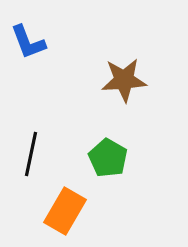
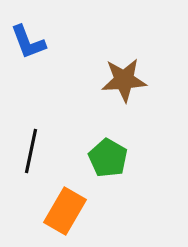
black line: moved 3 px up
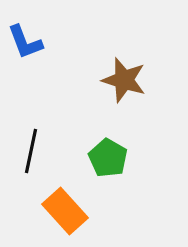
blue L-shape: moved 3 px left
brown star: rotated 21 degrees clockwise
orange rectangle: rotated 72 degrees counterclockwise
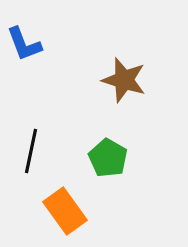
blue L-shape: moved 1 px left, 2 px down
orange rectangle: rotated 6 degrees clockwise
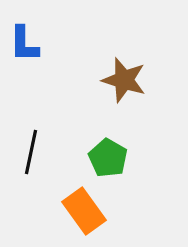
blue L-shape: rotated 21 degrees clockwise
black line: moved 1 px down
orange rectangle: moved 19 px right
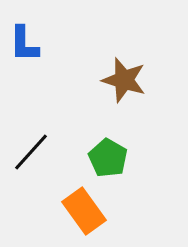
black line: rotated 30 degrees clockwise
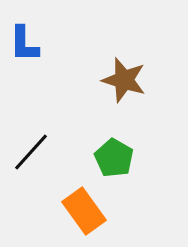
green pentagon: moved 6 px right
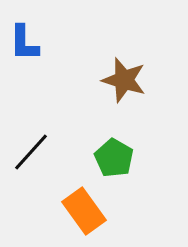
blue L-shape: moved 1 px up
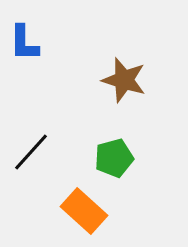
green pentagon: rotated 27 degrees clockwise
orange rectangle: rotated 12 degrees counterclockwise
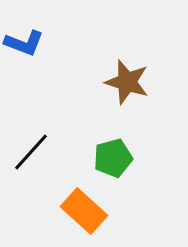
blue L-shape: rotated 69 degrees counterclockwise
brown star: moved 3 px right, 2 px down
green pentagon: moved 1 px left
